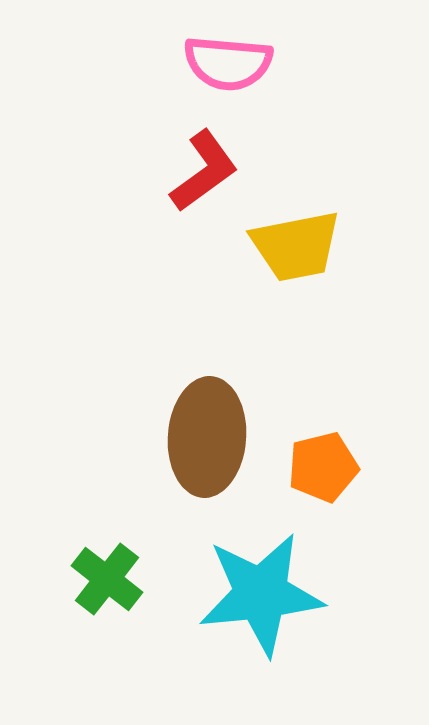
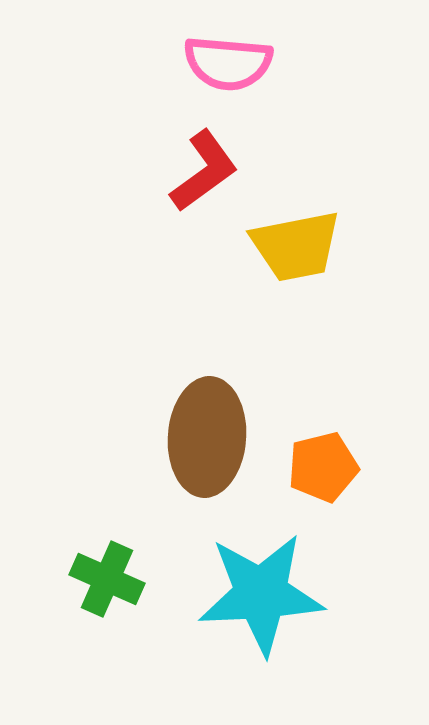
green cross: rotated 14 degrees counterclockwise
cyan star: rotated 3 degrees clockwise
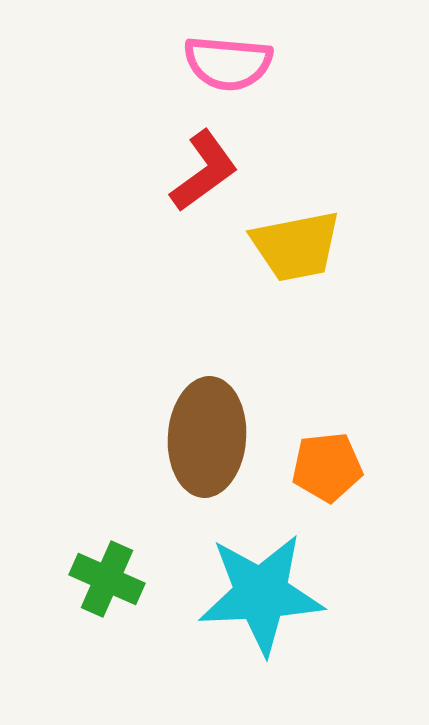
orange pentagon: moved 4 px right; rotated 8 degrees clockwise
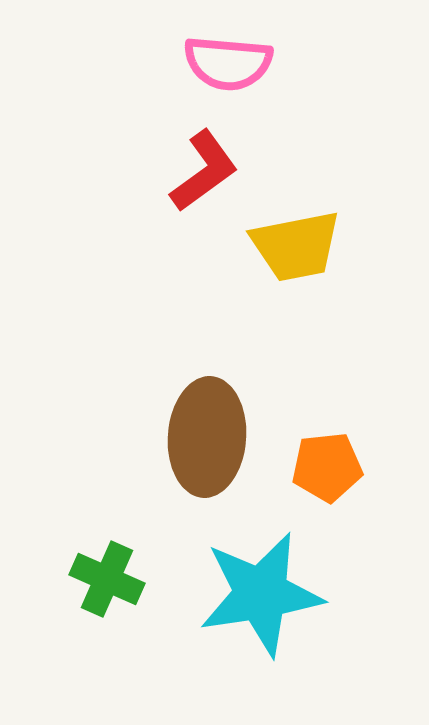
cyan star: rotated 6 degrees counterclockwise
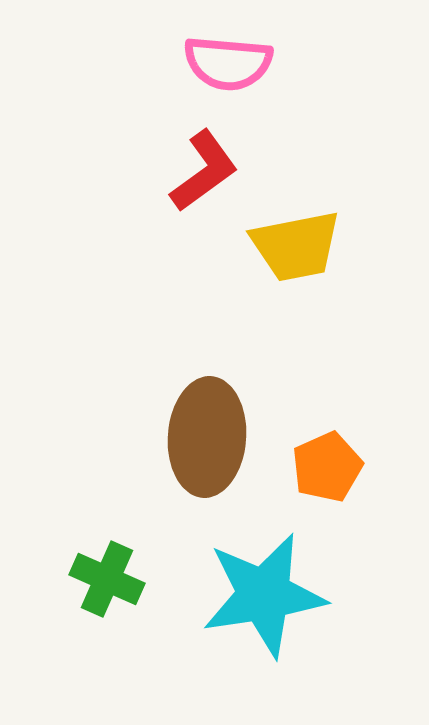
orange pentagon: rotated 18 degrees counterclockwise
cyan star: moved 3 px right, 1 px down
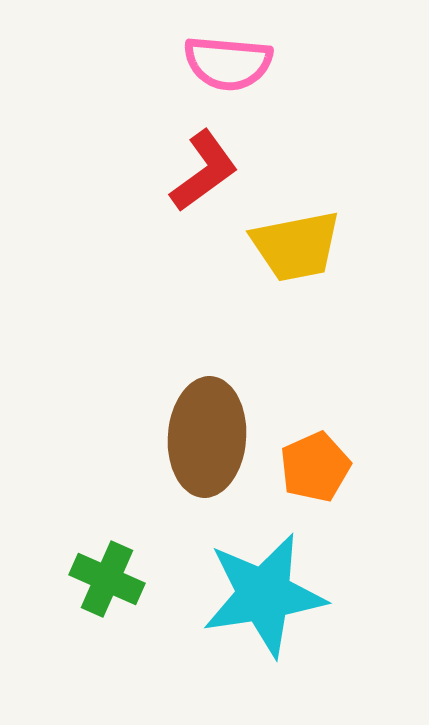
orange pentagon: moved 12 px left
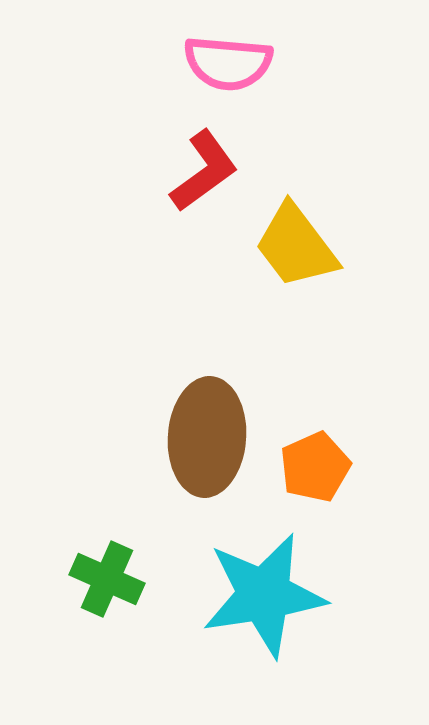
yellow trapezoid: rotated 64 degrees clockwise
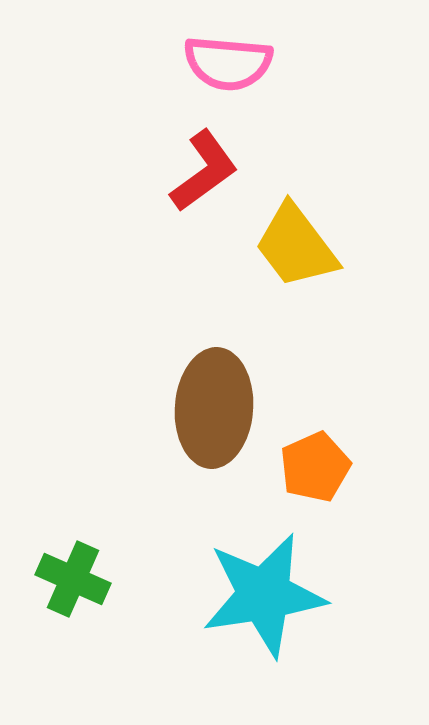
brown ellipse: moved 7 px right, 29 px up
green cross: moved 34 px left
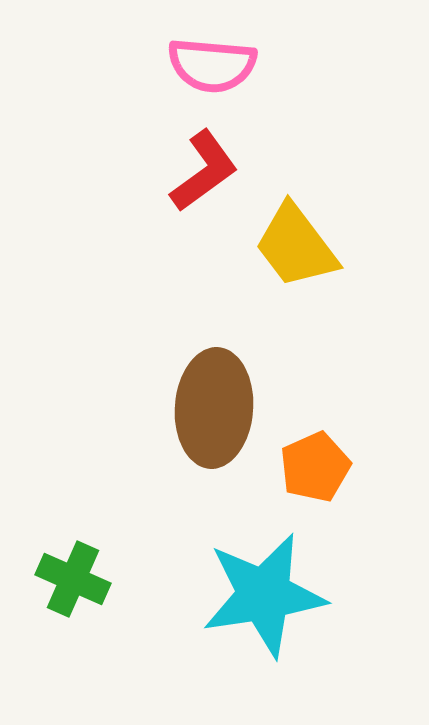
pink semicircle: moved 16 px left, 2 px down
